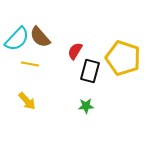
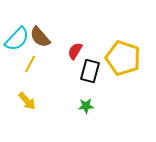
yellow line: rotated 72 degrees counterclockwise
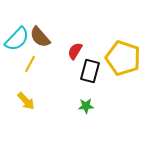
yellow arrow: moved 1 px left
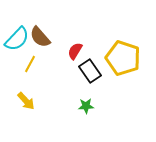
black rectangle: rotated 50 degrees counterclockwise
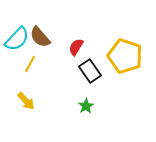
red semicircle: moved 1 px right, 4 px up
yellow pentagon: moved 2 px right, 2 px up
green star: rotated 28 degrees counterclockwise
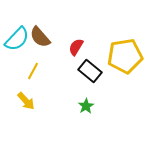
yellow pentagon: rotated 28 degrees counterclockwise
yellow line: moved 3 px right, 7 px down
black rectangle: rotated 15 degrees counterclockwise
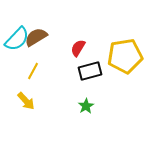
brown semicircle: moved 4 px left; rotated 100 degrees clockwise
red semicircle: moved 2 px right, 1 px down
black rectangle: rotated 55 degrees counterclockwise
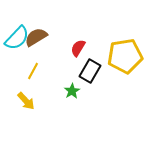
cyan semicircle: moved 1 px up
black rectangle: rotated 45 degrees counterclockwise
green star: moved 14 px left, 15 px up
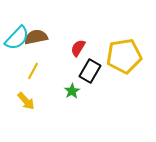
brown semicircle: rotated 20 degrees clockwise
yellow pentagon: moved 1 px left
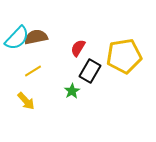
yellow line: rotated 30 degrees clockwise
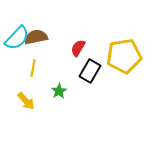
yellow line: moved 3 px up; rotated 48 degrees counterclockwise
green star: moved 13 px left
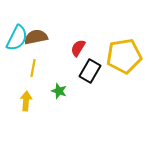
cyan semicircle: rotated 16 degrees counterclockwise
green star: rotated 21 degrees counterclockwise
yellow arrow: rotated 132 degrees counterclockwise
